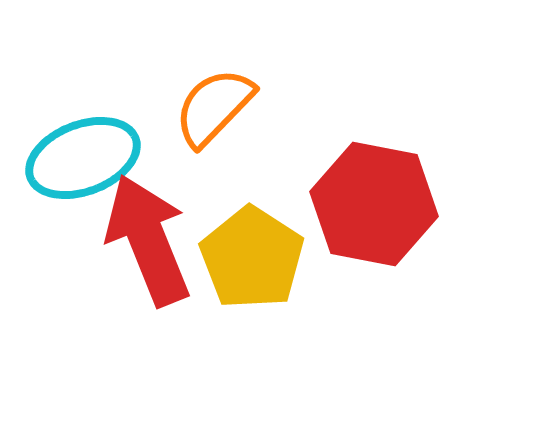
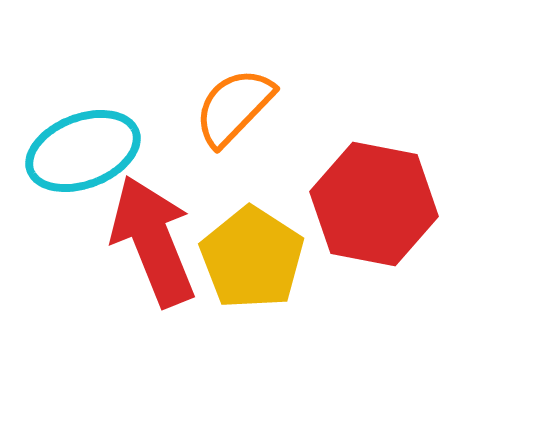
orange semicircle: moved 20 px right
cyan ellipse: moved 7 px up
red arrow: moved 5 px right, 1 px down
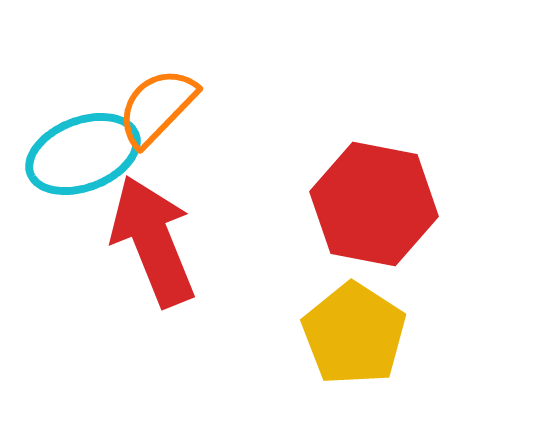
orange semicircle: moved 77 px left
cyan ellipse: moved 3 px down
yellow pentagon: moved 102 px right, 76 px down
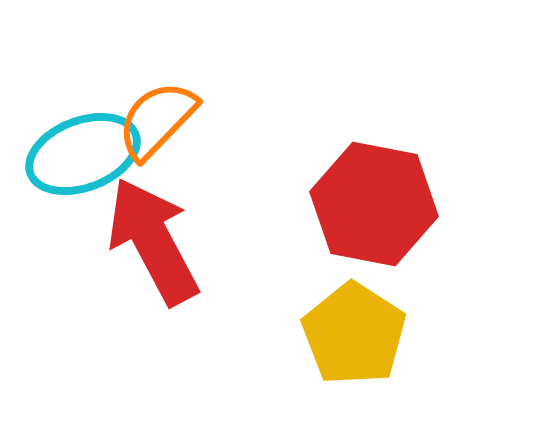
orange semicircle: moved 13 px down
red arrow: rotated 6 degrees counterclockwise
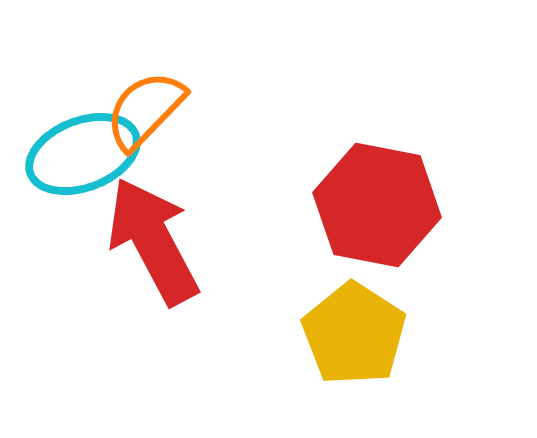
orange semicircle: moved 12 px left, 10 px up
red hexagon: moved 3 px right, 1 px down
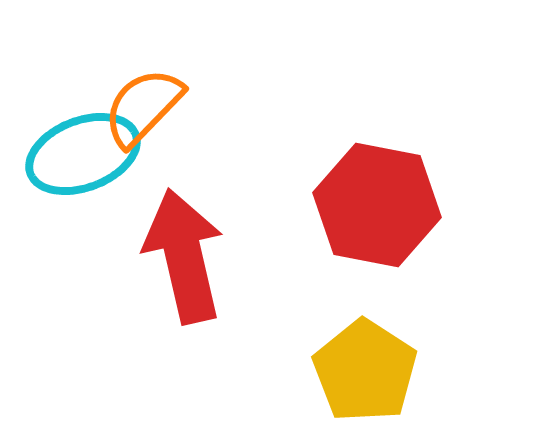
orange semicircle: moved 2 px left, 3 px up
red arrow: moved 31 px right, 15 px down; rotated 15 degrees clockwise
yellow pentagon: moved 11 px right, 37 px down
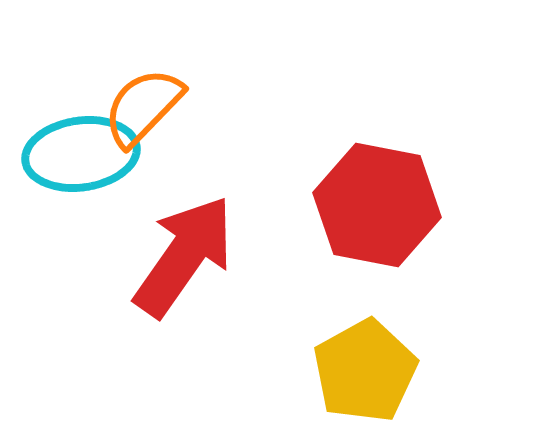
cyan ellipse: moved 2 px left; rotated 13 degrees clockwise
red arrow: rotated 48 degrees clockwise
yellow pentagon: rotated 10 degrees clockwise
